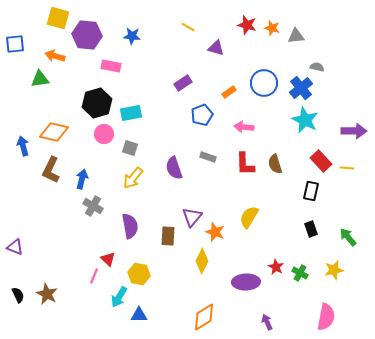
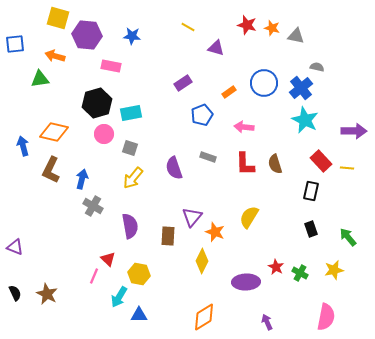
gray triangle at (296, 36): rotated 18 degrees clockwise
black semicircle at (18, 295): moved 3 px left, 2 px up
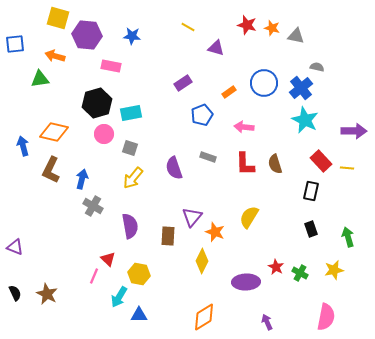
green arrow at (348, 237): rotated 24 degrees clockwise
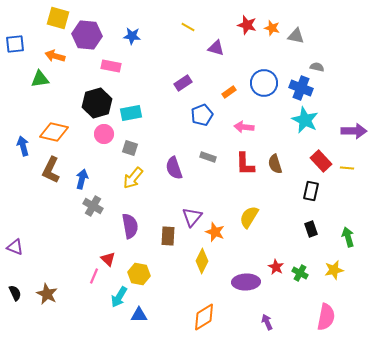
blue cross at (301, 88): rotated 30 degrees counterclockwise
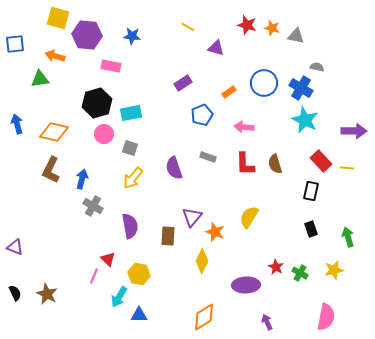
blue cross at (301, 88): rotated 10 degrees clockwise
blue arrow at (23, 146): moved 6 px left, 22 px up
purple ellipse at (246, 282): moved 3 px down
